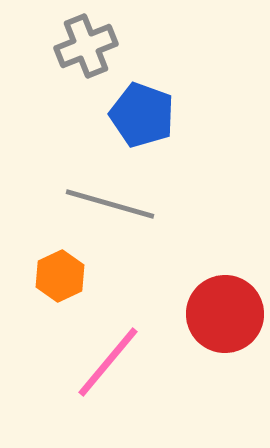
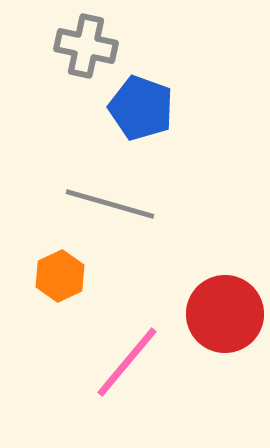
gray cross: rotated 34 degrees clockwise
blue pentagon: moved 1 px left, 7 px up
pink line: moved 19 px right
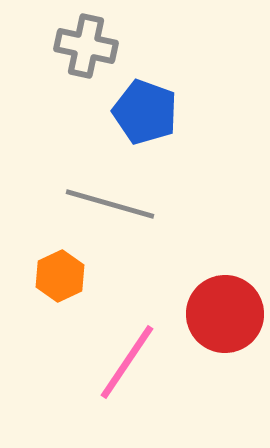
blue pentagon: moved 4 px right, 4 px down
pink line: rotated 6 degrees counterclockwise
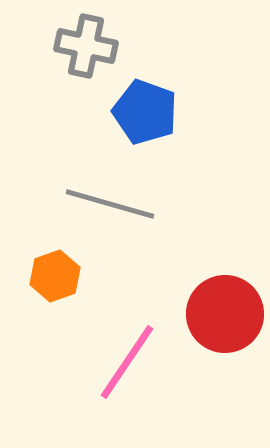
orange hexagon: moved 5 px left; rotated 6 degrees clockwise
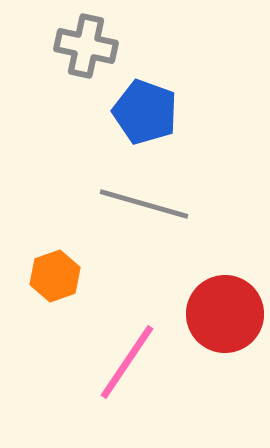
gray line: moved 34 px right
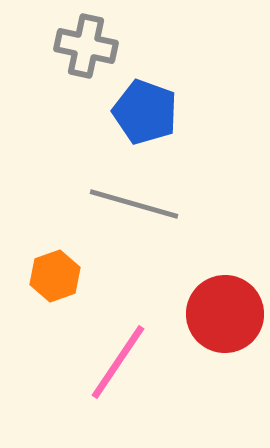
gray line: moved 10 px left
pink line: moved 9 px left
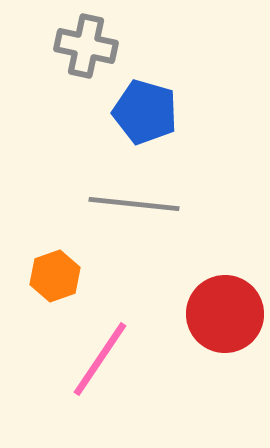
blue pentagon: rotated 4 degrees counterclockwise
gray line: rotated 10 degrees counterclockwise
pink line: moved 18 px left, 3 px up
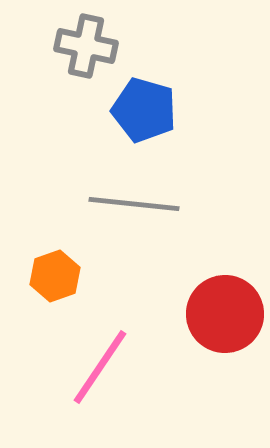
blue pentagon: moved 1 px left, 2 px up
pink line: moved 8 px down
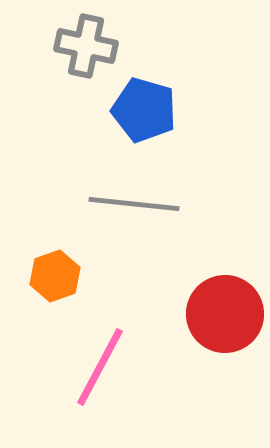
pink line: rotated 6 degrees counterclockwise
